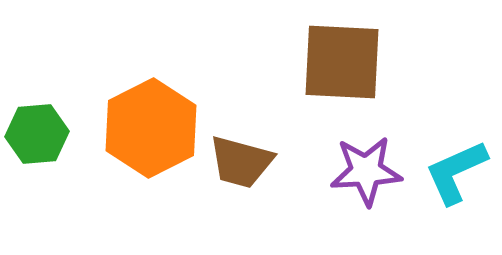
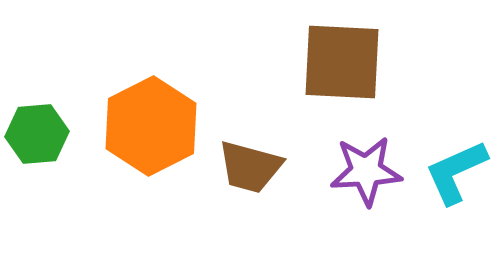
orange hexagon: moved 2 px up
brown trapezoid: moved 9 px right, 5 px down
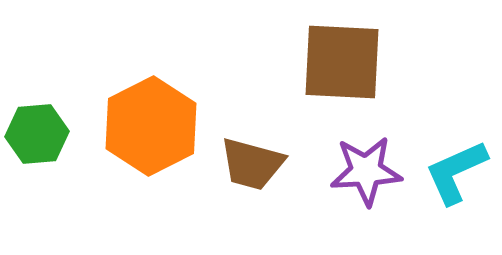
brown trapezoid: moved 2 px right, 3 px up
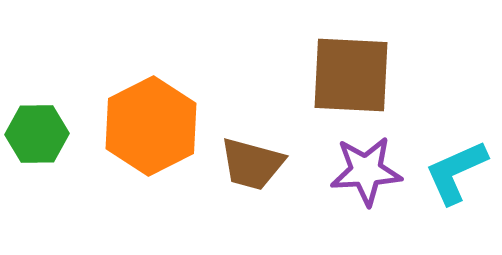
brown square: moved 9 px right, 13 px down
green hexagon: rotated 4 degrees clockwise
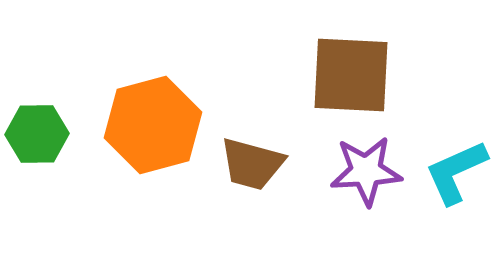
orange hexagon: moved 2 px right, 1 px up; rotated 12 degrees clockwise
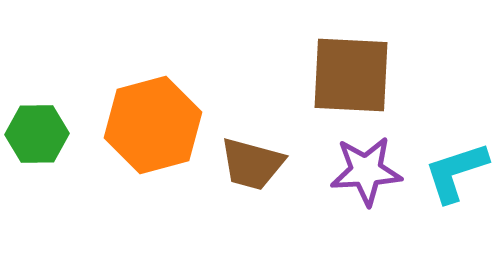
cyan L-shape: rotated 6 degrees clockwise
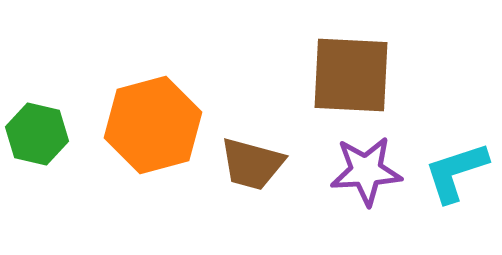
green hexagon: rotated 14 degrees clockwise
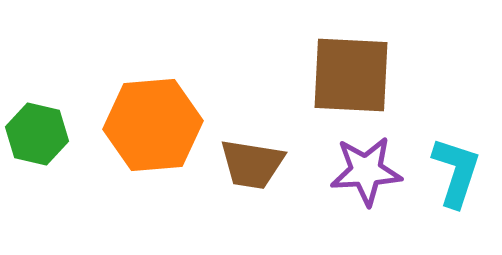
orange hexagon: rotated 10 degrees clockwise
brown trapezoid: rotated 6 degrees counterclockwise
cyan L-shape: rotated 126 degrees clockwise
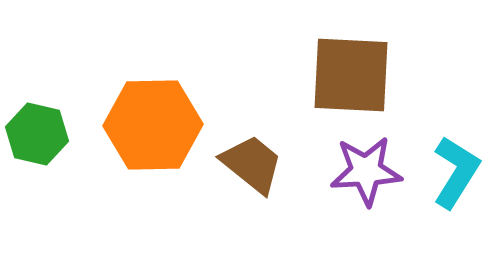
orange hexagon: rotated 4 degrees clockwise
brown trapezoid: rotated 150 degrees counterclockwise
cyan L-shape: rotated 14 degrees clockwise
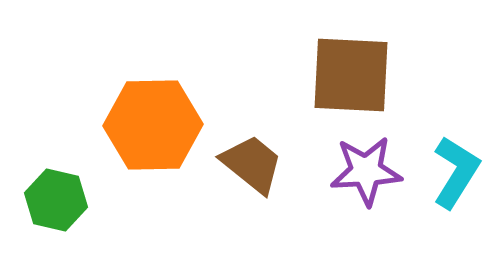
green hexagon: moved 19 px right, 66 px down
